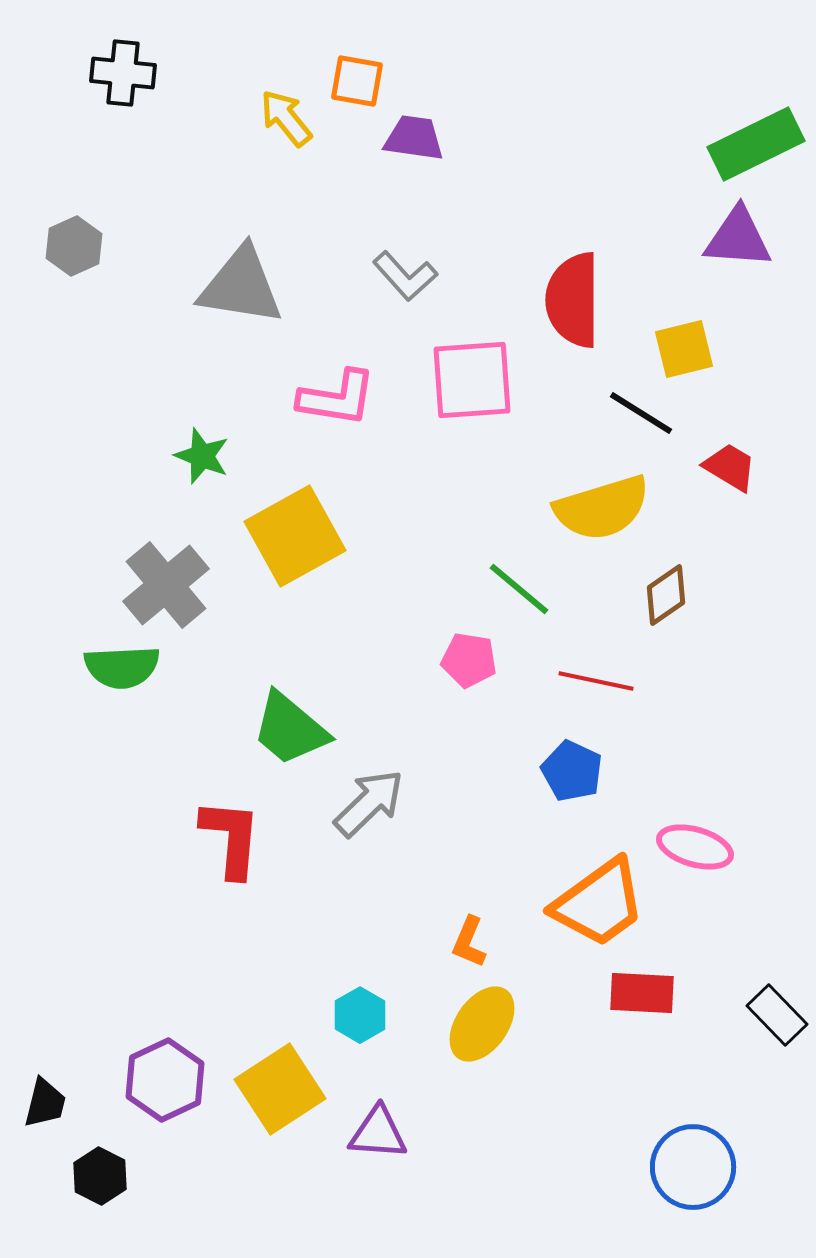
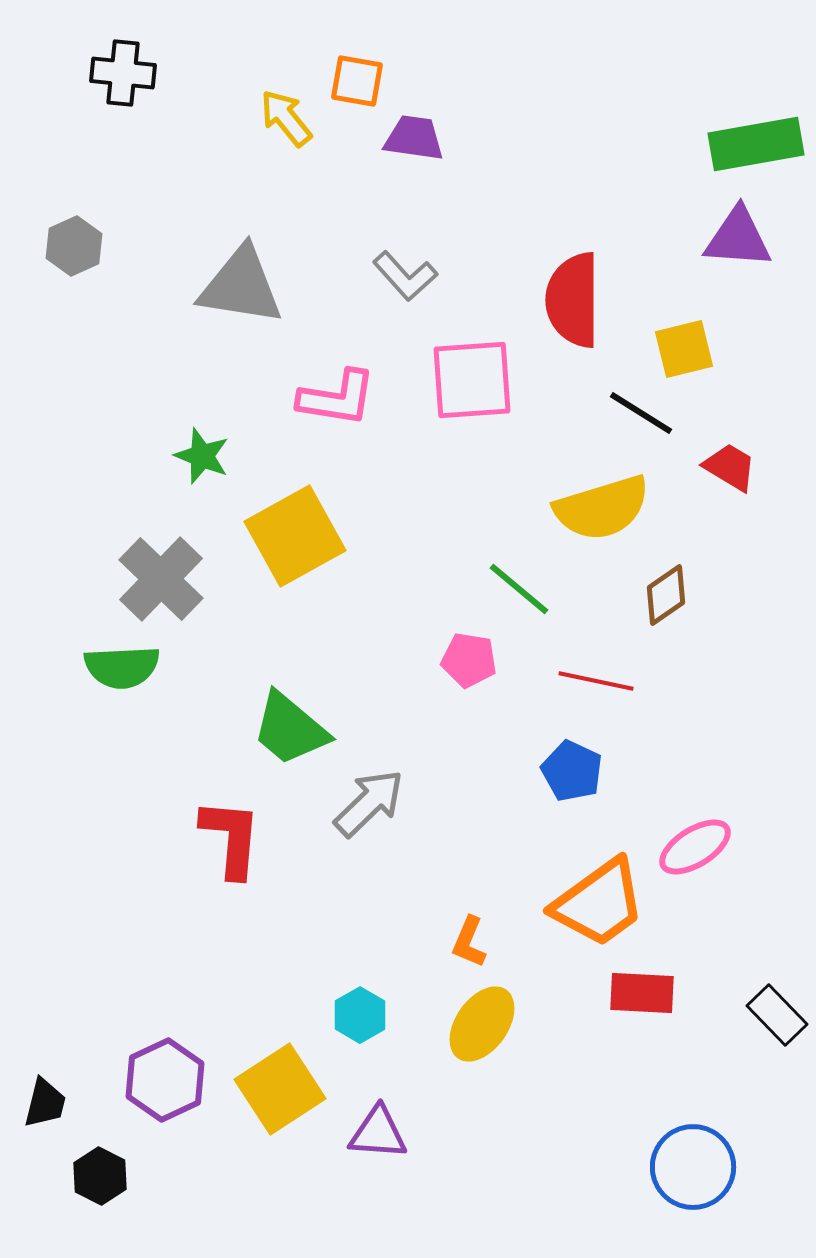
green rectangle at (756, 144): rotated 16 degrees clockwise
gray cross at (166, 585): moved 5 px left, 6 px up; rotated 6 degrees counterclockwise
pink ellipse at (695, 847): rotated 48 degrees counterclockwise
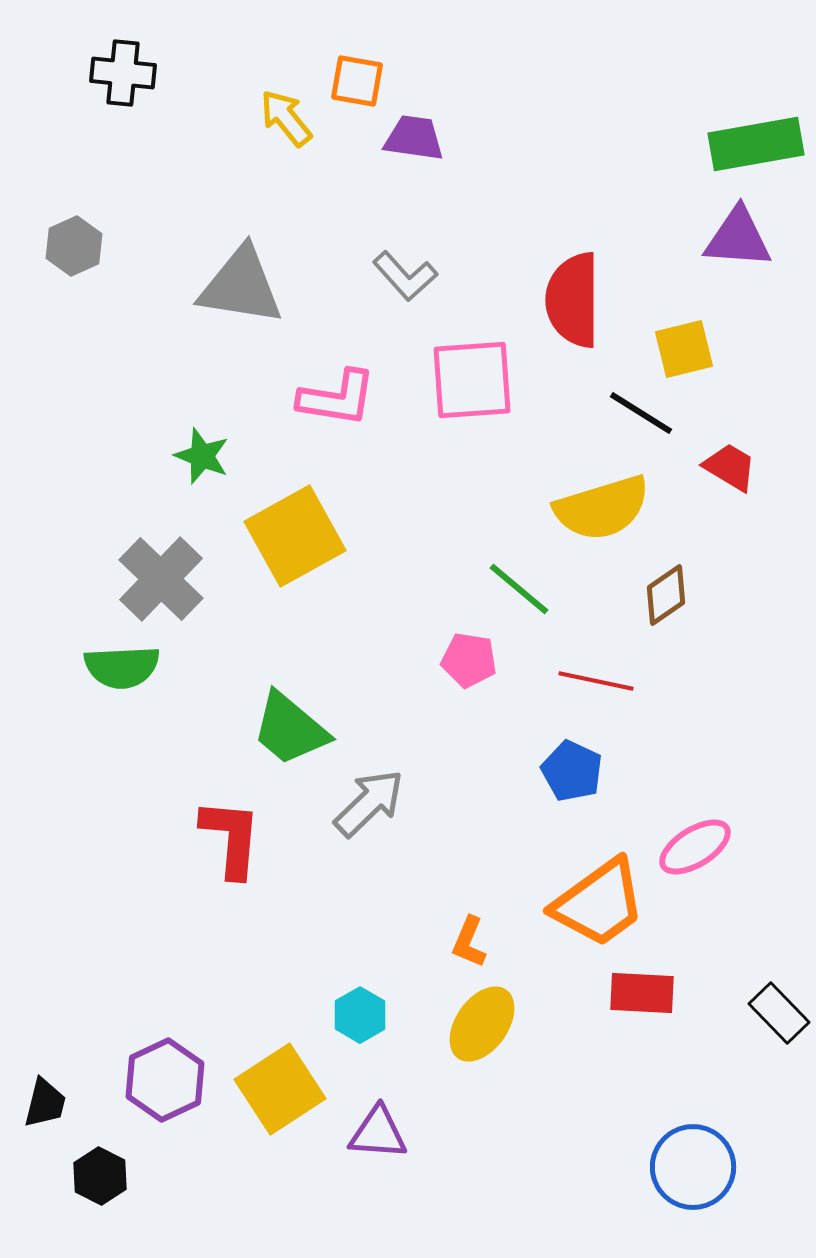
black rectangle at (777, 1015): moved 2 px right, 2 px up
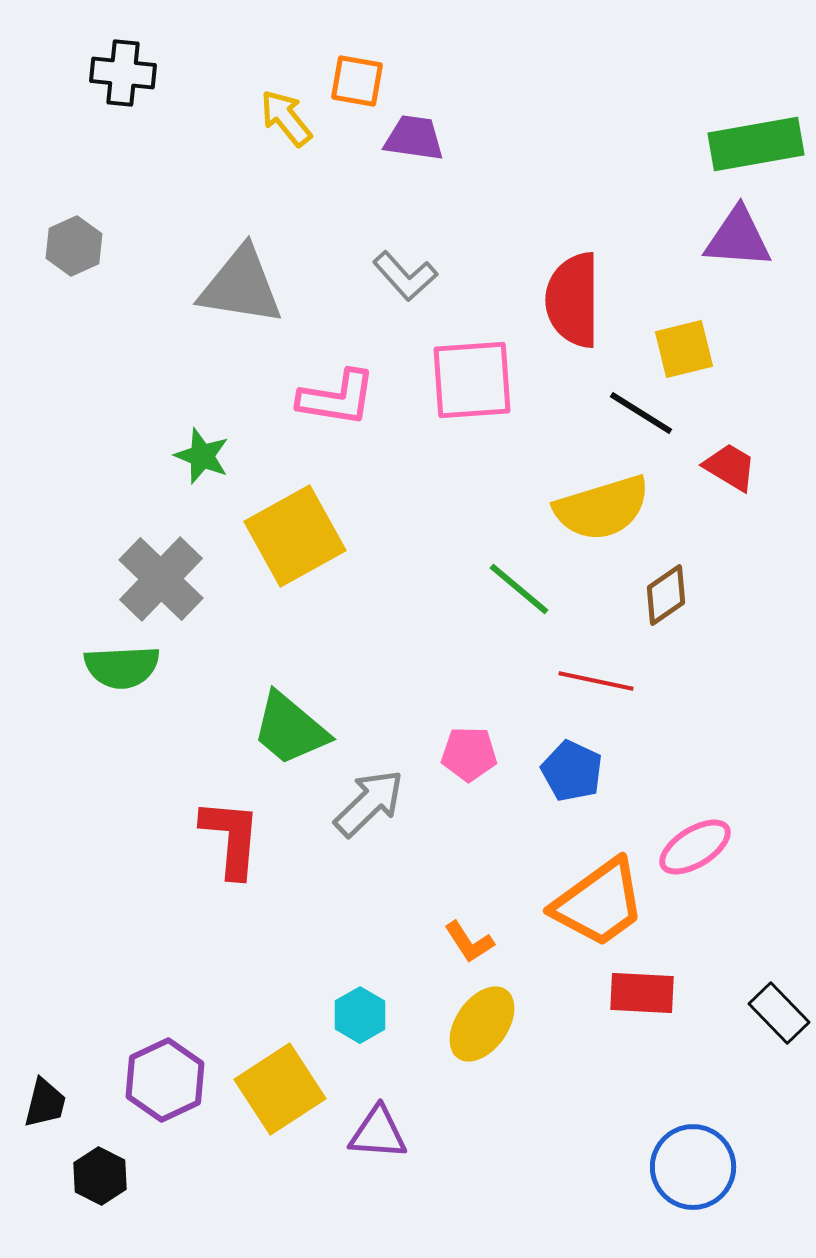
pink pentagon at (469, 660): moved 94 px down; rotated 8 degrees counterclockwise
orange L-shape at (469, 942): rotated 56 degrees counterclockwise
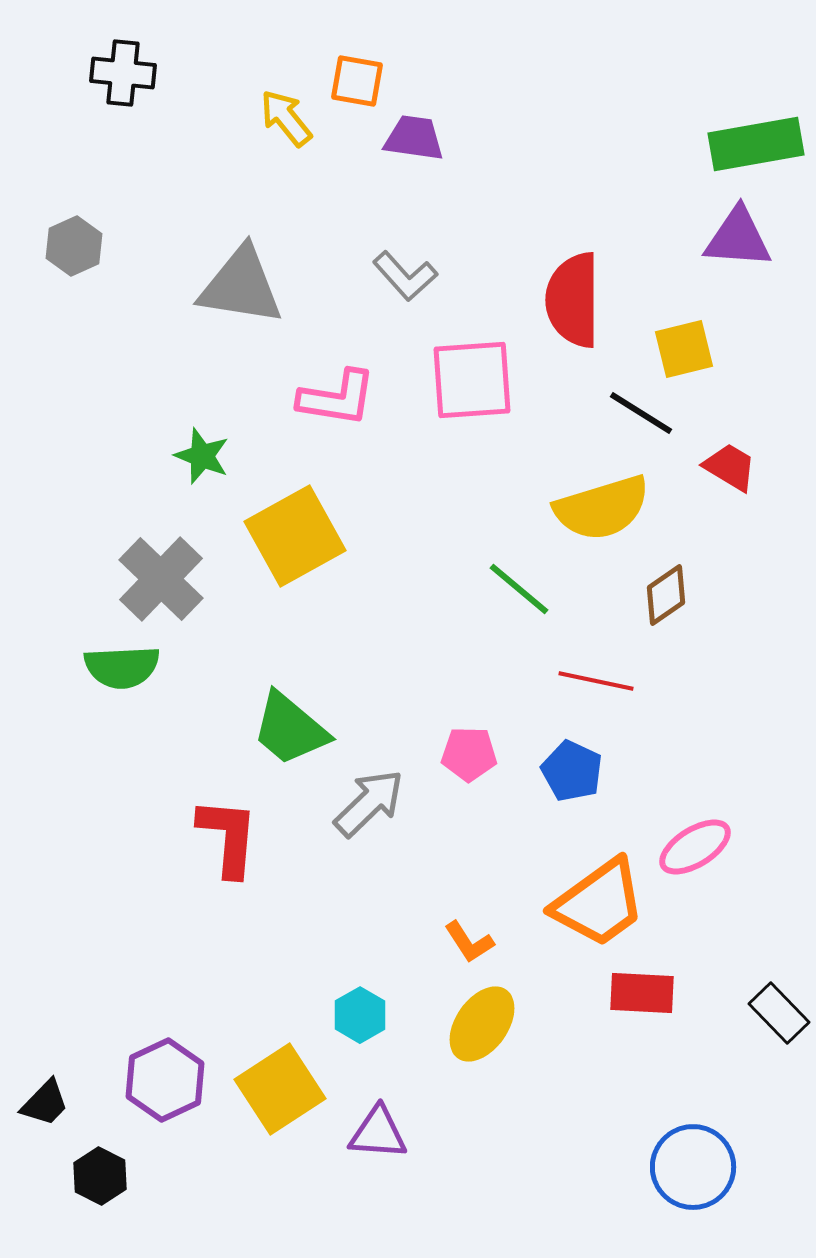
red L-shape at (231, 838): moved 3 px left, 1 px up
black trapezoid at (45, 1103): rotated 30 degrees clockwise
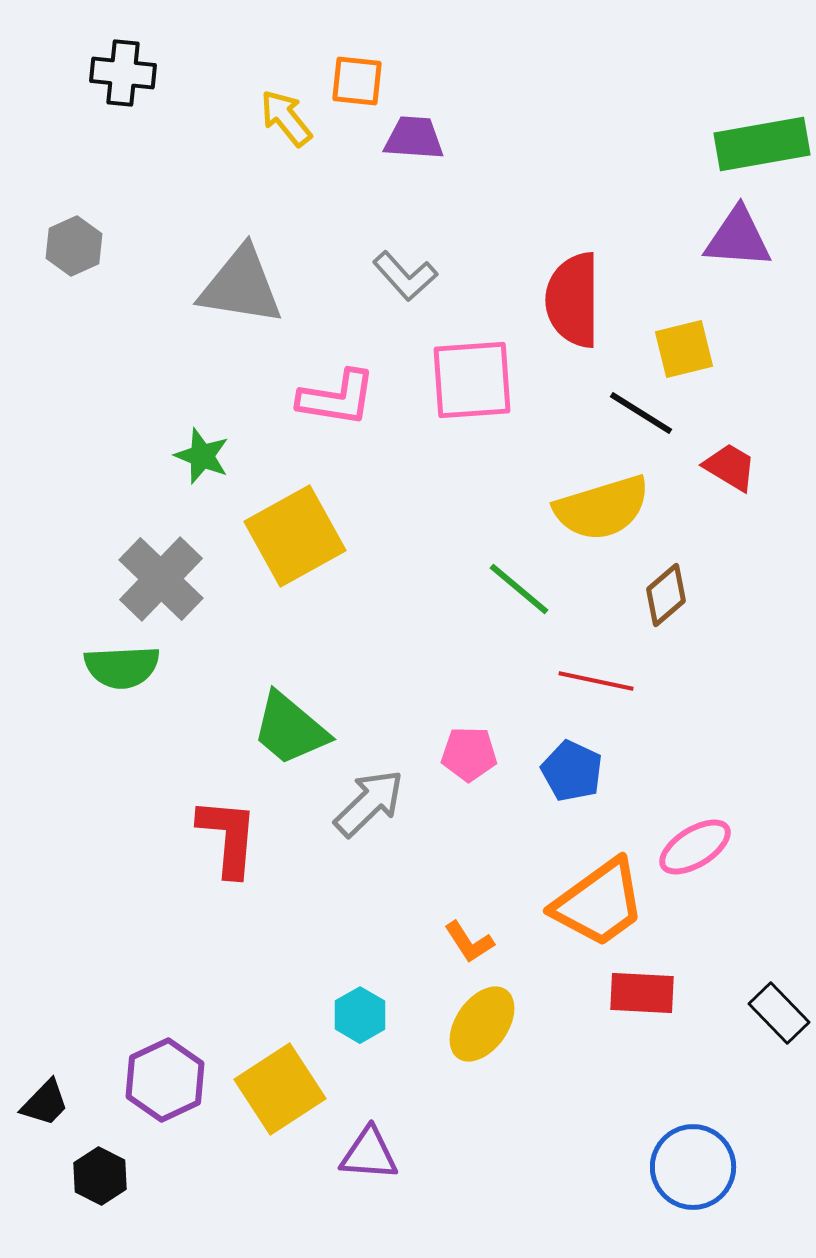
orange square at (357, 81): rotated 4 degrees counterclockwise
purple trapezoid at (414, 138): rotated 4 degrees counterclockwise
green rectangle at (756, 144): moved 6 px right
brown diamond at (666, 595): rotated 6 degrees counterclockwise
purple triangle at (378, 1133): moved 9 px left, 21 px down
